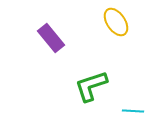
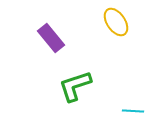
green L-shape: moved 16 px left
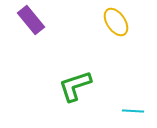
purple rectangle: moved 20 px left, 18 px up
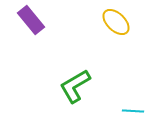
yellow ellipse: rotated 12 degrees counterclockwise
green L-shape: rotated 12 degrees counterclockwise
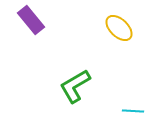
yellow ellipse: moved 3 px right, 6 px down
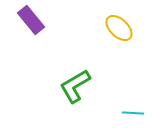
cyan line: moved 2 px down
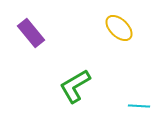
purple rectangle: moved 13 px down
cyan line: moved 6 px right, 7 px up
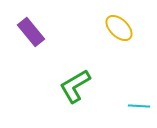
purple rectangle: moved 1 px up
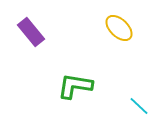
green L-shape: rotated 39 degrees clockwise
cyan line: rotated 40 degrees clockwise
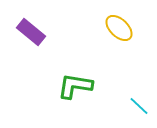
purple rectangle: rotated 12 degrees counterclockwise
